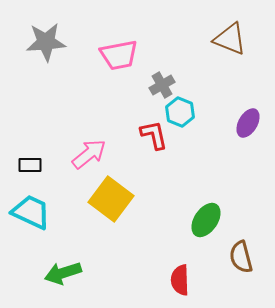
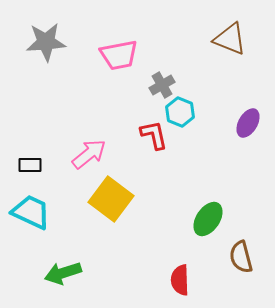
green ellipse: moved 2 px right, 1 px up
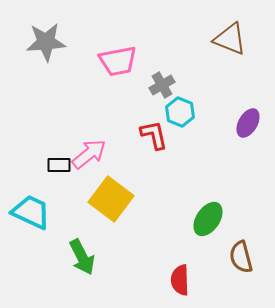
pink trapezoid: moved 1 px left, 6 px down
black rectangle: moved 29 px right
green arrow: moved 19 px right, 16 px up; rotated 99 degrees counterclockwise
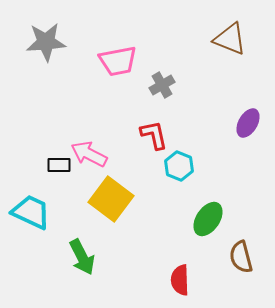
cyan hexagon: moved 1 px left, 54 px down
pink arrow: rotated 114 degrees counterclockwise
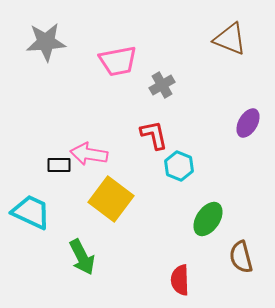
pink arrow: rotated 18 degrees counterclockwise
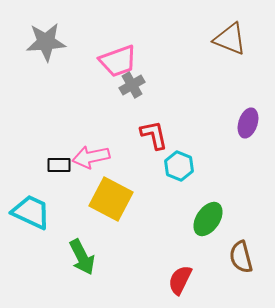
pink trapezoid: rotated 9 degrees counterclockwise
gray cross: moved 30 px left
purple ellipse: rotated 12 degrees counterclockwise
pink arrow: moved 2 px right, 3 px down; rotated 21 degrees counterclockwise
yellow square: rotated 9 degrees counterclockwise
red semicircle: rotated 28 degrees clockwise
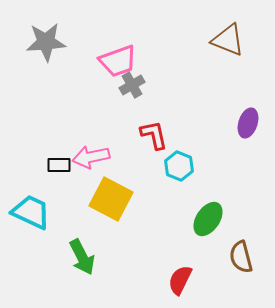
brown triangle: moved 2 px left, 1 px down
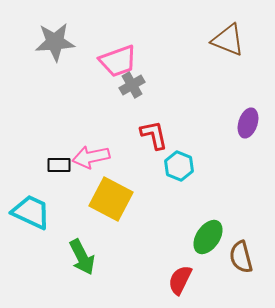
gray star: moved 9 px right
green ellipse: moved 18 px down
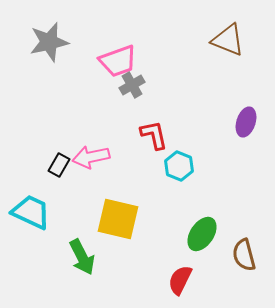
gray star: moved 6 px left; rotated 9 degrees counterclockwise
purple ellipse: moved 2 px left, 1 px up
black rectangle: rotated 60 degrees counterclockwise
yellow square: moved 7 px right, 20 px down; rotated 15 degrees counterclockwise
green ellipse: moved 6 px left, 3 px up
brown semicircle: moved 3 px right, 2 px up
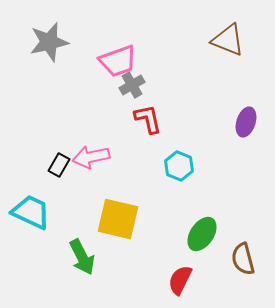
red L-shape: moved 6 px left, 16 px up
brown semicircle: moved 1 px left, 4 px down
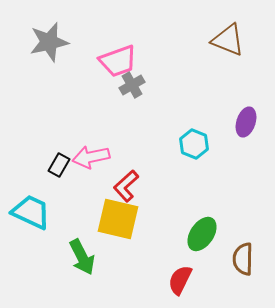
red L-shape: moved 22 px left, 67 px down; rotated 120 degrees counterclockwise
cyan hexagon: moved 15 px right, 22 px up
brown semicircle: rotated 16 degrees clockwise
